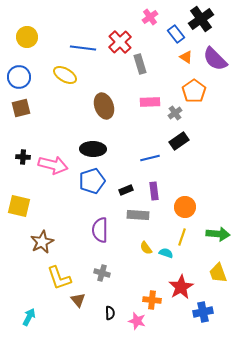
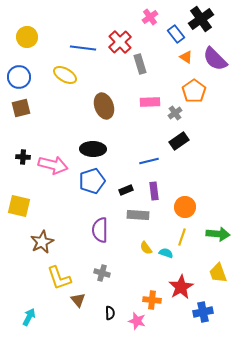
blue line at (150, 158): moved 1 px left, 3 px down
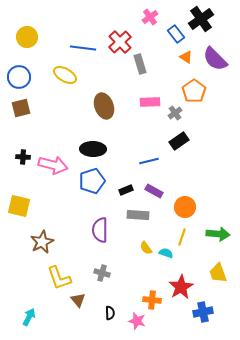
purple rectangle at (154, 191): rotated 54 degrees counterclockwise
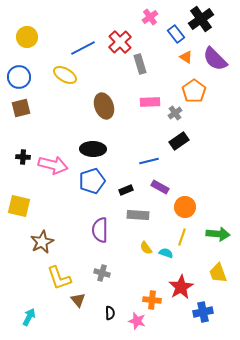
blue line at (83, 48): rotated 35 degrees counterclockwise
purple rectangle at (154, 191): moved 6 px right, 4 px up
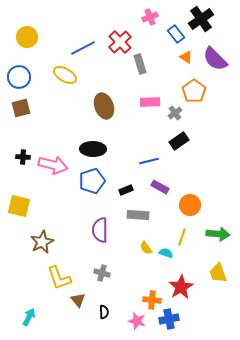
pink cross at (150, 17): rotated 14 degrees clockwise
orange circle at (185, 207): moved 5 px right, 2 px up
blue cross at (203, 312): moved 34 px left, 7 px down
black semicircle at (110, 313): moved 6 px left, 1 px up
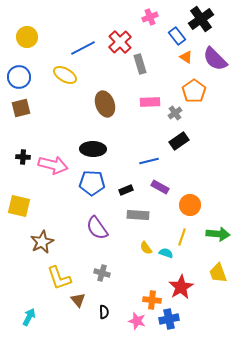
blue rectangle at (176, 34): moved 1 px right, 2 px down
brown ellipse at (104, 106): moved 1 px right, 2 px up
blue pentagon at (92, 181): moved 2 px down; rotated 20 degrees clockwise
purple semicircle at (100, 230): moved 3 px left, 2 px up; rotated 35 degrees counterclockwise
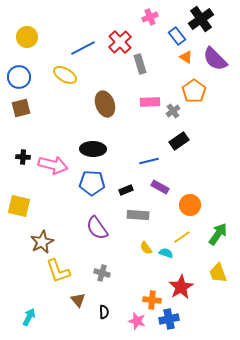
gray cross at (175, 113): moved 2 px left, 2 px up
green arrow at (218, 234): rotated 60 degrees counterclockwise
yellow line at (182, 237): rotated 36 degrees clockwise
yellow L-shape at (59, 278): moved 1 px left, 7 px up
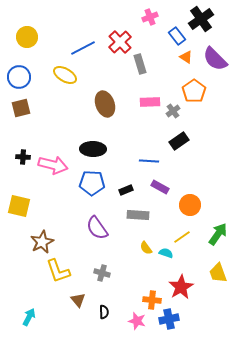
blue line at (149, 161): rotated 18 degrees clockwise
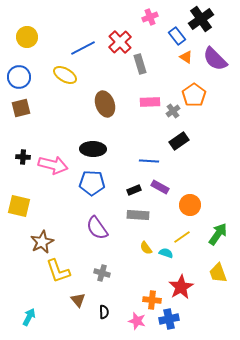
orange pentagon at (194, 91): moved 4 px down
black rectangle at (126, 190): moved 8 px right
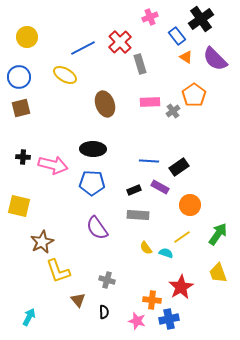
black rectangle at (179, 141): moved 26 px down
gray cross at (102, 273): moved 5 px right, 7 px down
